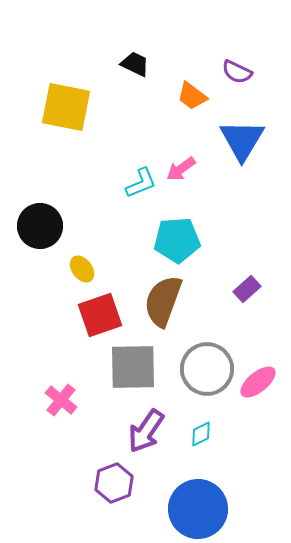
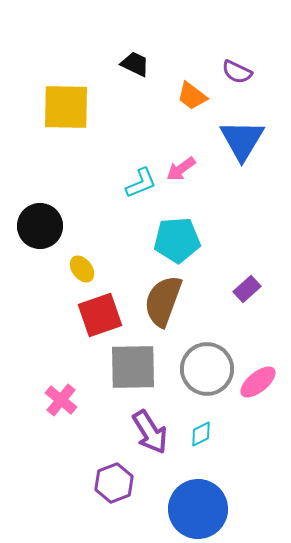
yellow square: rotated 10 degrees counterclockwise
purple arrow: moved 4 px right, 1 px down; rotated 66 degrees counterclockwise
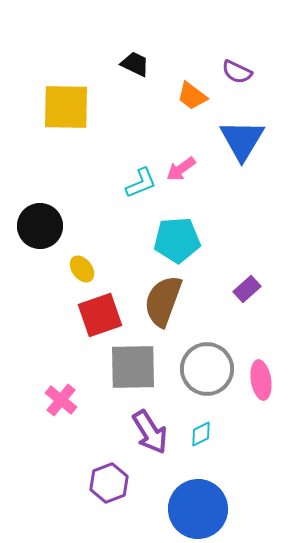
pink ellipse: moved 3 px right, 2 px up; rotated 60 degrees counterclockwise
purple hexagon: moved 5 px left
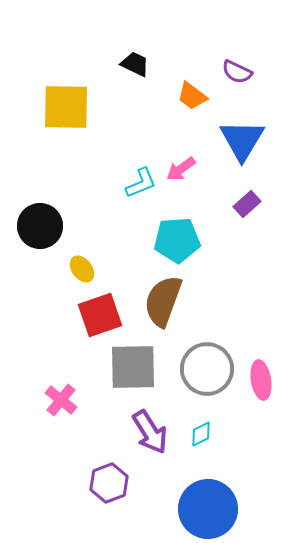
purple rectangle: moved 85 px up
blue circle: moved 10 px right
